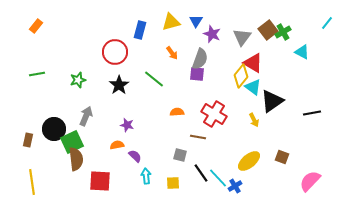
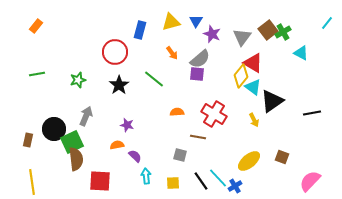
cyan triangle at (302, 52): moved 1 px left, 1 px down
gray semicircle at (200, 59): rotated 30 degrees clockwise
black line at (201, 173): moved 8 px down
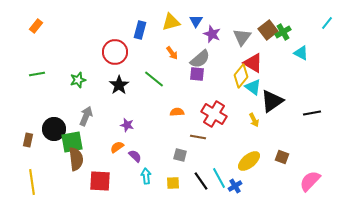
green square at (72, 142): rotated 15 degrees clockwise
orange semicircle at (117, 145): moved 2 px down; rotated 24 degrees counterclockwise
cyan line at (218, 178): moved 1 px right; rotated 15 degrees clockwise
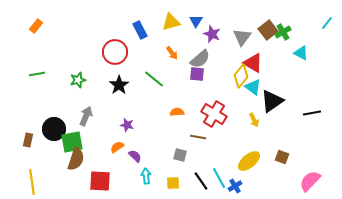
blue rectangle at (140, 30): rotated 42 degrees counterclockwise
brown semicircle at (76, 159): rotated 25 degrees clockwise
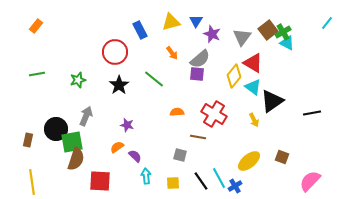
cyan triangle at (301, 53): moved 14 px left, 10 px up
yellow diamond at (241, 76): moved 7 px left
black circle at (54, 129): moved 2 px right
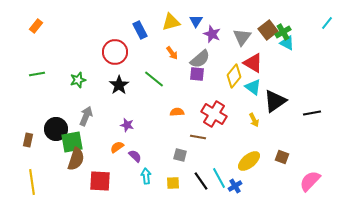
black triangle at (272, 101): moved 3 px right
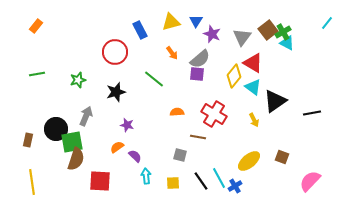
black star at (119, 85): moved 3 px left, 7 px down; rotated 18 degrees clockwise
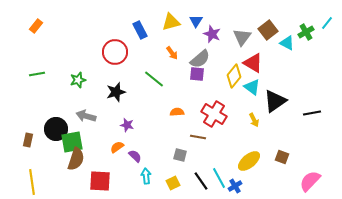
green cross at (283, 32): moved 23 px right
cyan triangle at (253, 87): moved 1 px left
gray arrow at (86, 116): rotated 96 degrees counterclockwise
yellow square at (173, 183): rotated 24 degrees counterclockwise
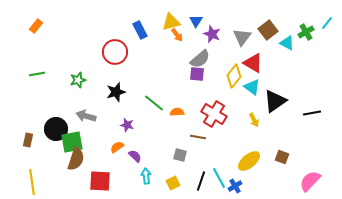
orange arrow at (172, 53): moved 5 px right, 18 px up
green line at (154, 79): moved 24 px down
black line at (201, 181): rotated 54 degrees clockwise
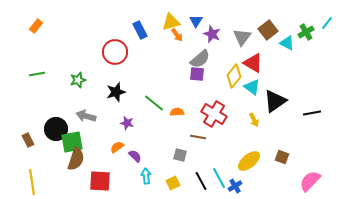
purple star at (127, 125): moved 2 px up
brown rectangle at (28, 140): rotated 40 degrees counterclockwise
black line at (201, 181): rotated 48 degrees counterclockwise
